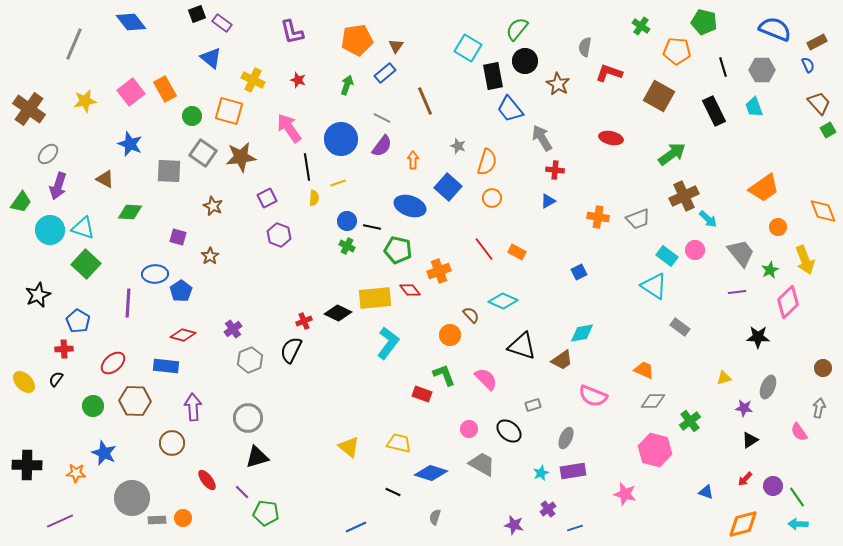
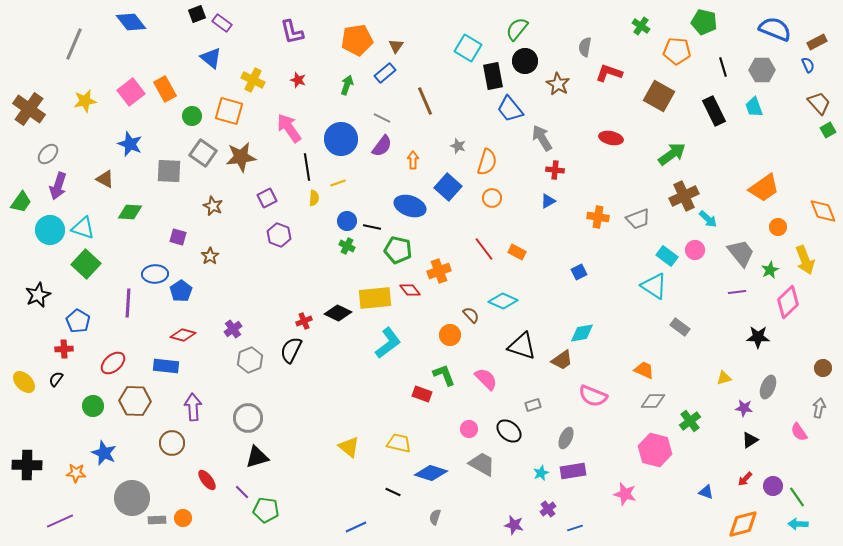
cyan L-shape at (388, 343): rotated 16 degrees clockwise
green pentagon at (266, 513): moved 3 px up
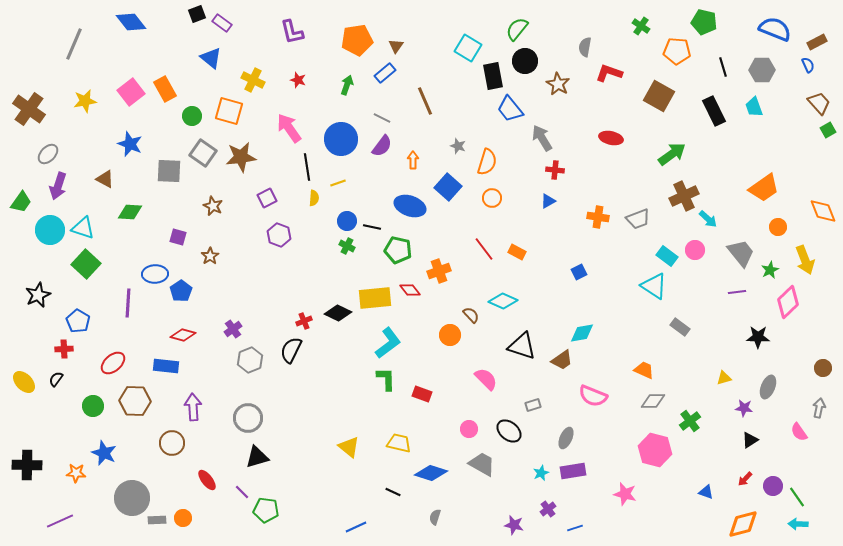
green L-shape at (444, 375): moved 58 px left, 4 px down; rotated 20 degrees clockwise
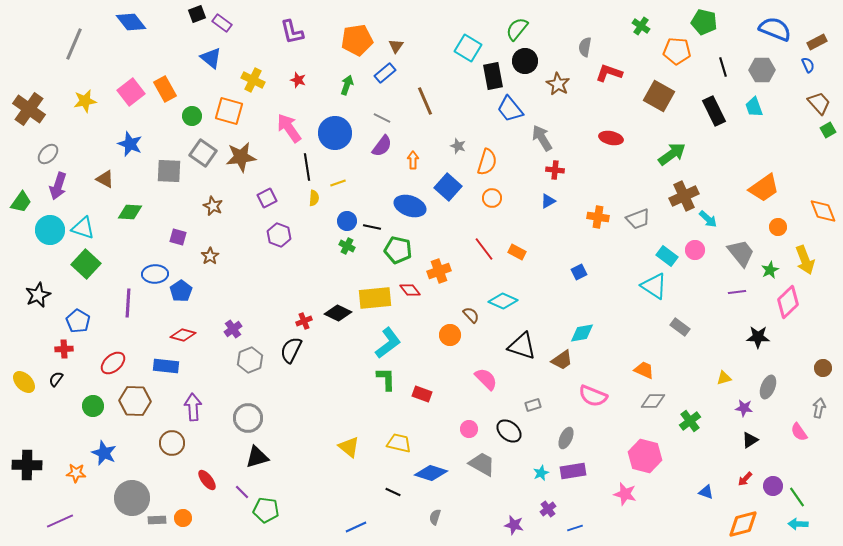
blue circle at (341, 139): moved 6 px left, 6 px up
pink hexagon at (655, 450): moved 10 px left, 6 px down
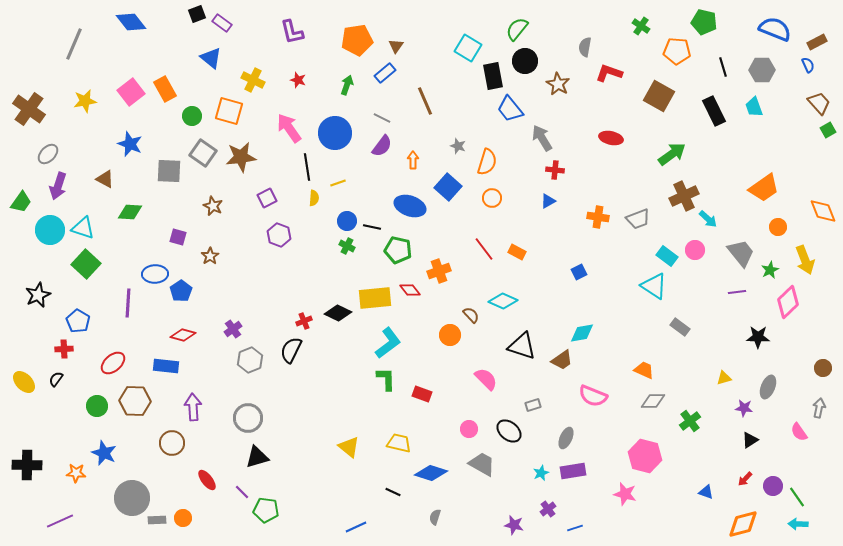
green circle at (93, 406): moved 4 px right
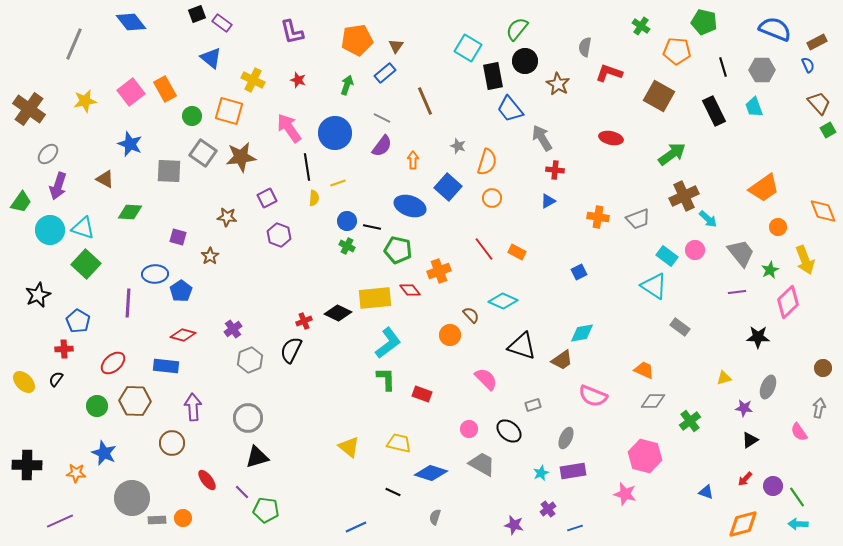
brown star at (213, 206): moved 14 px right, 11 px down; rotated 18 degrees counterclockwise
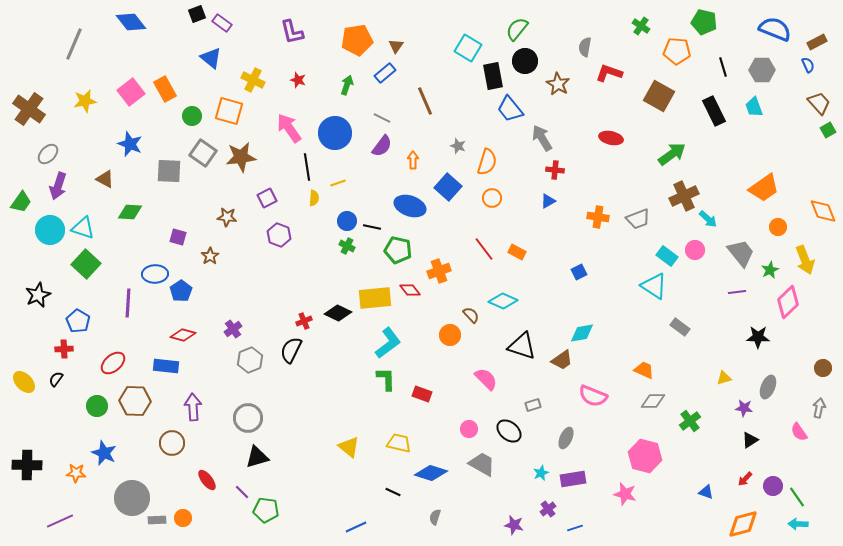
purple rectangle at (573, 471): moved 8 px down
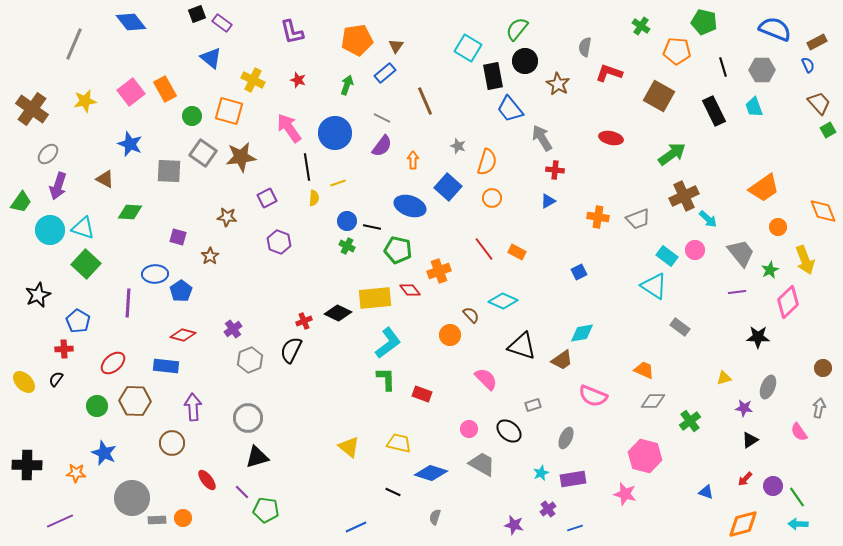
brown cross at (29, 109): moved 3 px right
purple hexagon at (279, 235): moved 7 px down
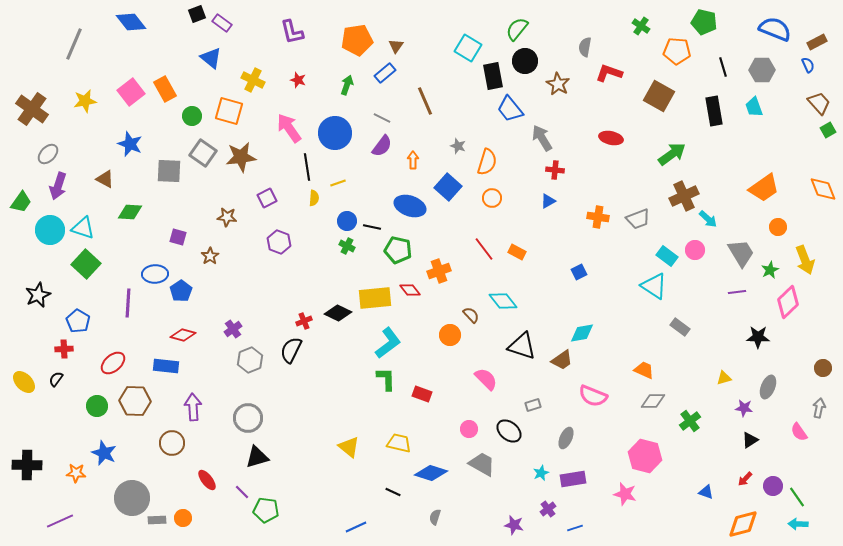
black rectangle at (714, 111): rotated 16 degrees clockwise
orange diamond at (823, 211): moved 22 px up
gray trapezoid at (741, 253): rotated 8 degrees clockwise
cyan diamond at (503, 301): rotated 28 degrees clockwise
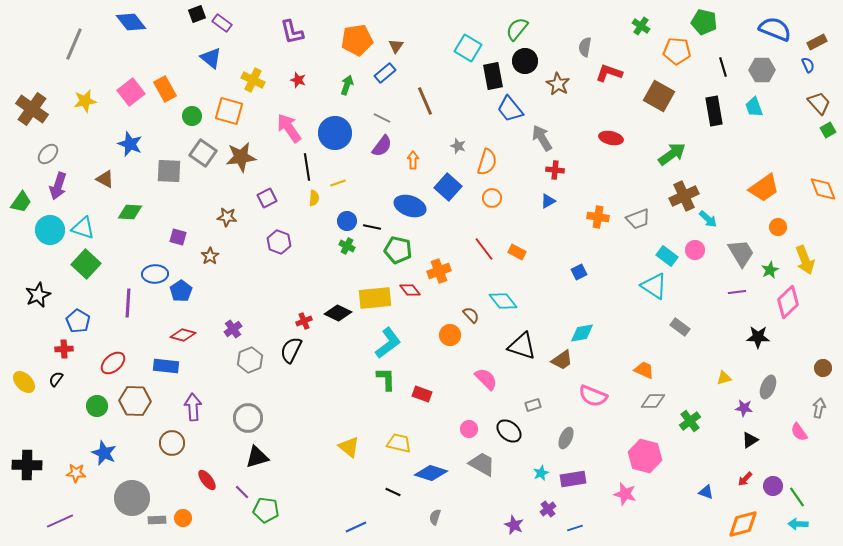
purple star at (514, 525): rotated 12 degrees clockwise
